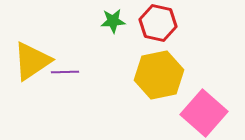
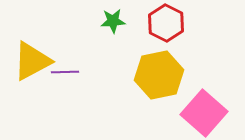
red hexagon: moved 8 px right; rotated 15 degrees clockwise
yellow triangle: rotated 6 degrees clockwise
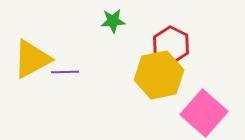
red hexagon: moved 5 px right, 22 px down
yellow triangle: moved 2 px up
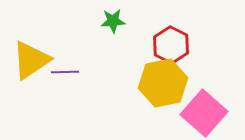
yellow triangle: moved 1 px left, 1 px down; rotated 6 degrees counterclockwise
yellow hexagon: moved 4 px right, 8 px down
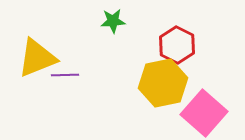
red hexagon: moved 6 px right
yellow triangle: moved 6 px right, 2 px up; rotated 12 degrees clockwise
purple line: moved 3 px down
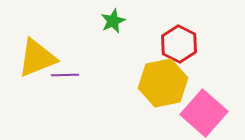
green star: rotated 20 degrees counterclockwise
red hexagon: moved 2 px right, 1 px up
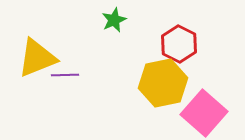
green star: moved 1 px right, 1 px up
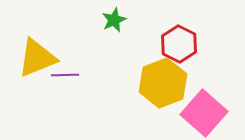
yellow hexagon: rotated 9 degrees counterclockwise
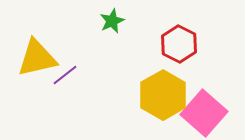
green star: moved 2 px left, 1 px down
yellow triangle: rotated 9 degrees clockwise
purple line: rotated 36 degrees counterclockwise
yellow hexagon: moved 12 px down; rotated 9 degrees counterclockwise
